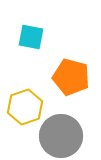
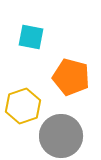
yellow hexagon: moved 2 px left, 1 px up
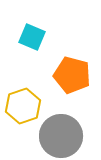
cyan square: moved 1 px right; rotated 12 degrees clockwise
orange pentagon: moved 1 px right, 2 px up
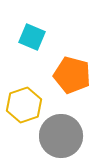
yellow hexagon: moved 1 px right, 1 px up
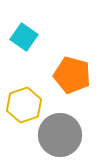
cyan square: moved 8 px left; rotated 12 degrees clockwise
gray circle: moved 1 px left, 1 px up
